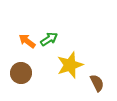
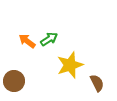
brown circle: moved 7 px left, 8 px down
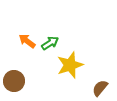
green arrow: moved 1 px right, 4 px down
brown semicircle: moved 3 px right, 5 px down; rotated 114 degrees counterclockwise
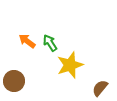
green arrow: rotated 90 degrees counterclockwise
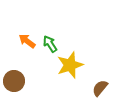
green arrow: moved 1 px down
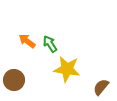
yellow star: moved 3 px left, 4 px down; rotated 28 degrees clockwise
brown circle: moved 1 px up
brown semicircle: moved 1 px right, 1 px up
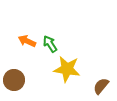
orange arrow: rotated 12 degrees counterclockwise
brown semicircle: moved 1 px up
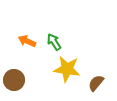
green arrow: moved 4 px right, 2 px up
brown semicircle: moved 5 px left, 3 px up
